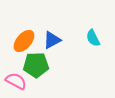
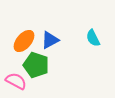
blue triangle: moved 2 px left
green pentagon: rotated 20 degrees clockwise
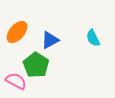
orange ellipse: moved 7 px left, 9 px up
green pentagon: rotated 15 degrees clockwise
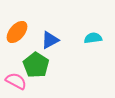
cyan semicircle: rotated 108 degrees clockwise
